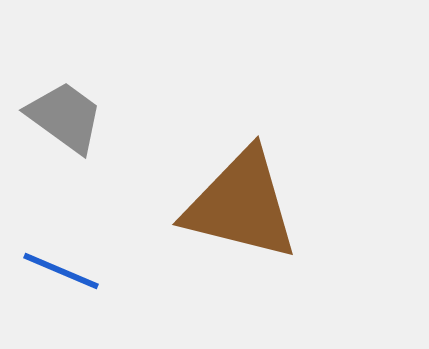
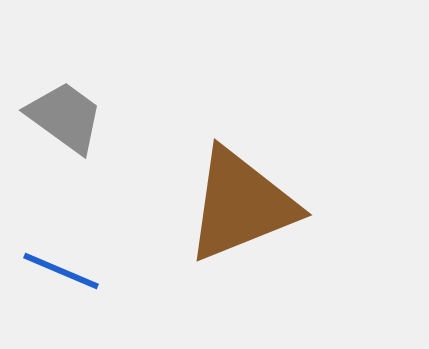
brown triangle: rotated 36 degrees counterclockwise
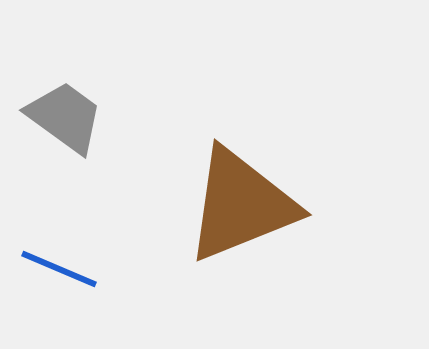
blue line: moved 2 px left, 2 px up
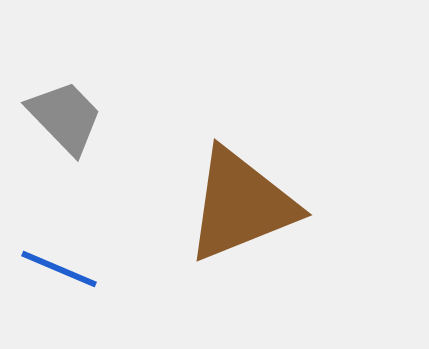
gray trapezoid: rotated 10 degrees clockwise
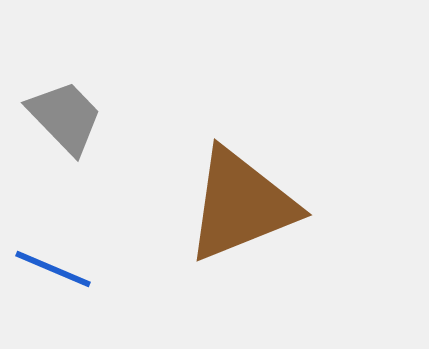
blue line: moved 6 px left
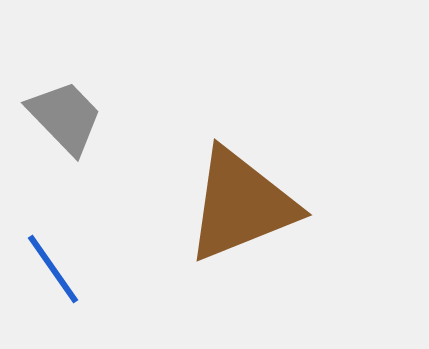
blue line: rotated 32 degrees clockwise
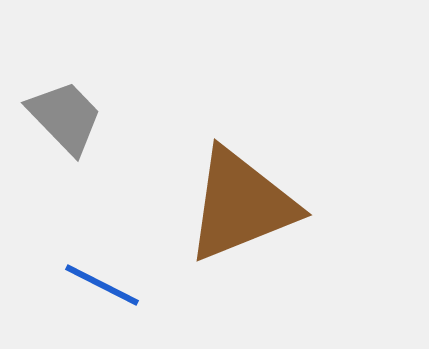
blue line: moved 49 px right, 16 px down; rotated 28 degrees counterclockwise
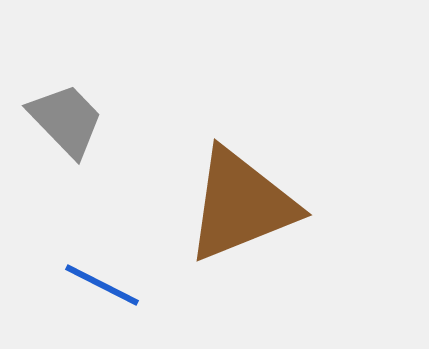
gray trapezoid: moved 1 px right, 3 px down
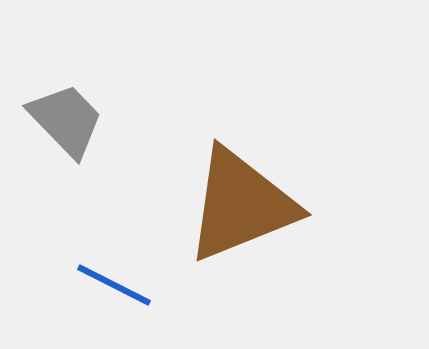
blue line: moved 12 px right
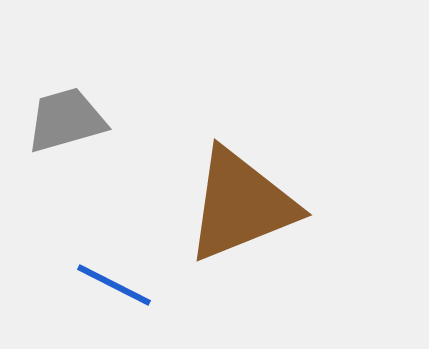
gray trapezoid: rotated 62 degrees counterclockwise
